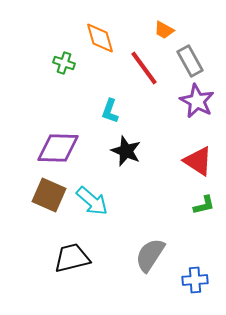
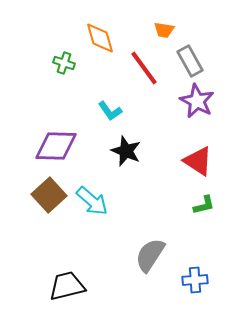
orange trapezoid: rotated 20 degrees counterclockwise
cyan L-shape: rotated 55 degrees counterclockwise
purple diamond: moved 2 px left, 2 px up
brown square: rotated 24 degrees clockwise
black trapezoid: moved 5 px left, 28 px down
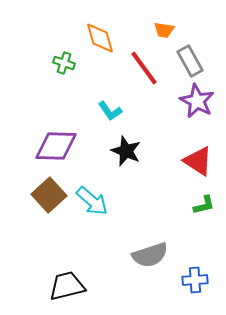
gray semicircle: rotated 141 degrees counterclockwise
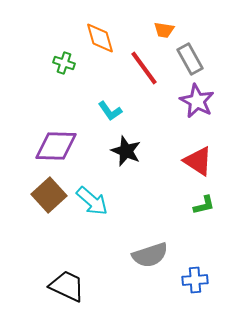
gray rectangle: moved 2 px up
black trapezoid: rotated 39 degrees clockwise
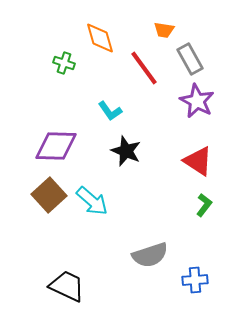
green L-shape: rotated 40 degrees counterclockwise
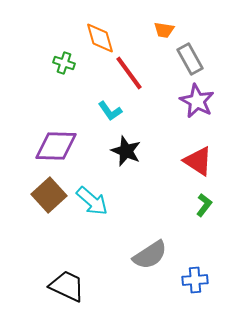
red line: moved 15 px left, 5 px down
gray semicircle: rotated 15 degrees counterclockwise
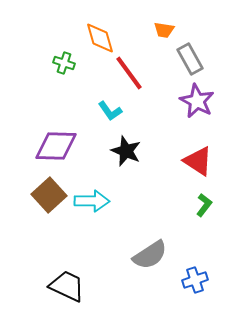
cyan arrow: rotated 40 degrees counterclockwise
blue cross: rotated 15 degrees counterclockwise
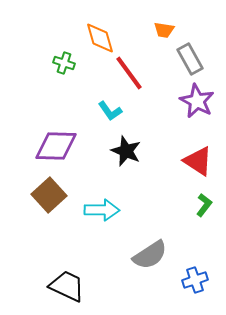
cyan arrow: moved 10 px right, 9 px down
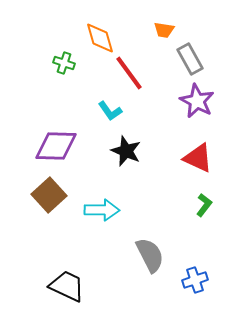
red triangle: moved 3 px up; rotated 8 degrees counterclockwise
gray semicircle: rotated 84 degrees counterclockwise
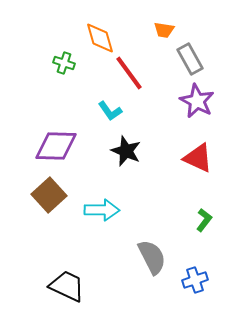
green L-shape: moved 15 px down
gray semicircle: moved 2 px right, 2 px down
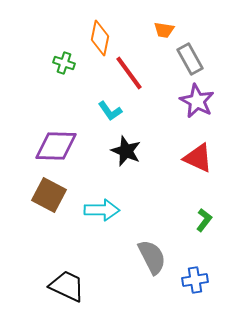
orange diamond: rotated 28 degrees clockwise
brown square: rotated 20 degrees counterclockwise
blue cross: rotated 10 degrees clockwise
